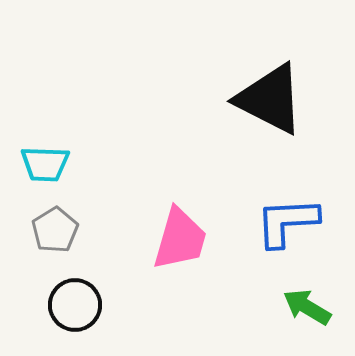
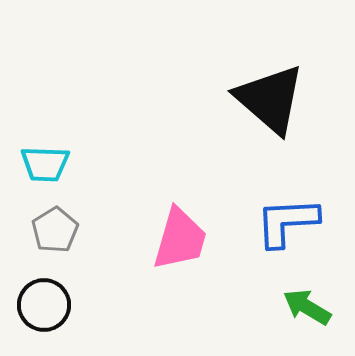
black triangle: rotated 14 degrees clockwise
black circle: moved 31 px left
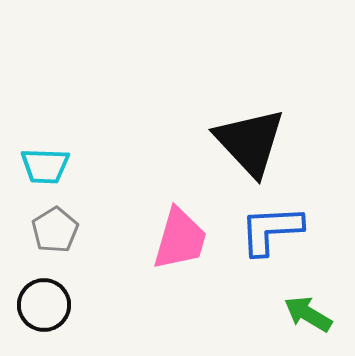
black triangle: moved 20 px left, 43 px down; rotated 6 degrees clockwise
cyan trapezoid: moved 2 px down
blue L-shape: moved 16 px left, 8 px down
green arrow: moved 1 px right, 7 px down
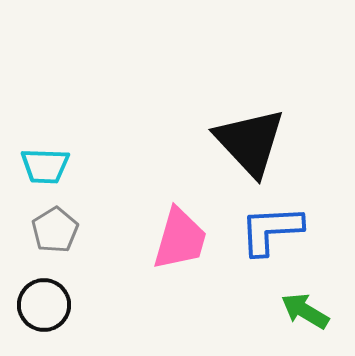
green arrow: moved 3 px left, 3 px up
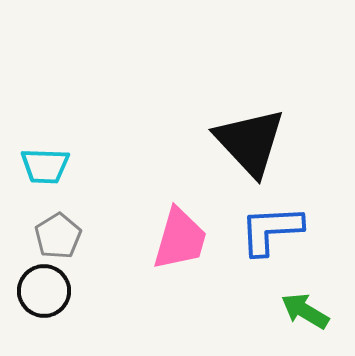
gray pentagon: moved 3 px right, 6 px down
black circle: moved 14 px up
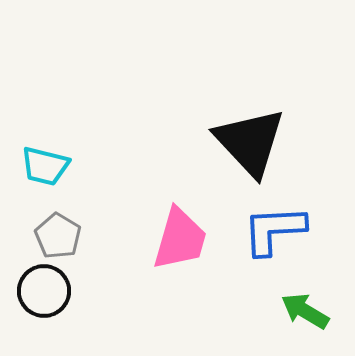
cyan trapezoid: rotated 12 degrees clockwise
blue L-shape: moved 3 px right
gray pentagon: rotated 9 degrees counterclockwise
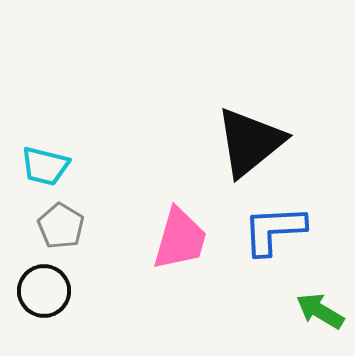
black triangle: rotated 34 degrees clockwise
gray pentagon: moved 3 px right, 10 px up
green arrow: moved 15 px right
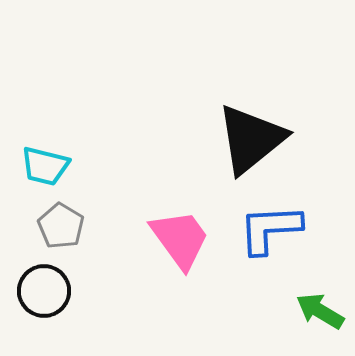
black triangle: moved 1 px right, 3 px up
blue L-shape: moved 4 px left, 1 px up
pink trapezoid: rotated 52 degrees counterclockwise
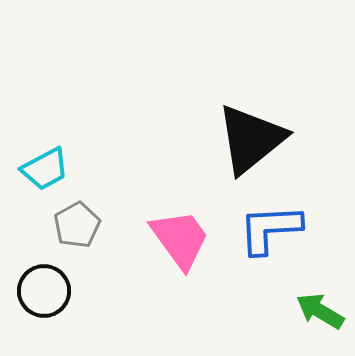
cyan trapezoid: moved 3 px down; rotated 42 degrees counterclockwise
gray pentagon: moved 16 px right, 1 px up; rotated 12 degrees clockwise
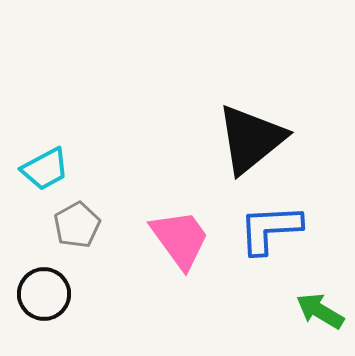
black circle: moved 3 px down
